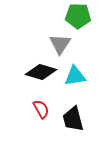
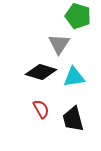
green pentagon: rotated 15 degrees clockwise
gray triangle: moved 1 px left
cyan triangle: moved 1 px left, 1 px down
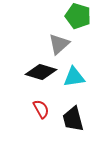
gray triangle: rotated 15 degrees clockwise
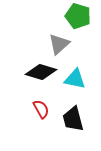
cyan triangle: moved 1 px right, 2 px down; rotated 20 degrees clockwise
